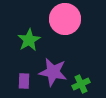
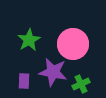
pink circle: moved 8 px right, 25 px down
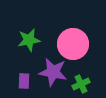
green star: rotated 20 degrees clockwise
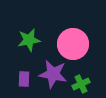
purple star: moved 2 px down
purple rectangle: moved 2 px up
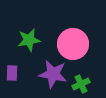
purple rectangle: moved 12 px left, 6 px up
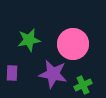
green cross: moved 2 px right, 1 px down
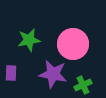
purple rectangle: moved 1 px left
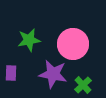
green cross: rotated 18 degrees counterclockwise
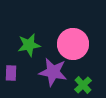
green star: moved 5 px down
purple star: moved 2 px up
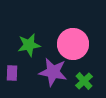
purple rectangle: moved 1 px right
green cross: moved 1 px right, 4 px up
